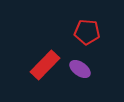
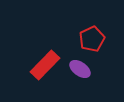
red pentagon: moved 5 px right, 7 px down; rotated 30 degrees counterclockwise
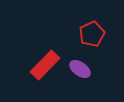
red pentagon: moved 5 px up
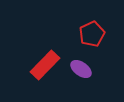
purple ellipse: moved 1 px right
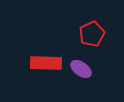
red rectangle: moved 1 px right, 2 px up; rotated 48 degrees clockwise
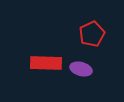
purple ellipse: rotated 20 degrees counterclockwise
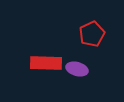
purple ellipse: moved 4 px left
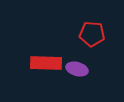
red pentagon: rotated 30 degrees clockwise
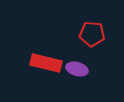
red rectangle: rotated 12 degrees clockwise
